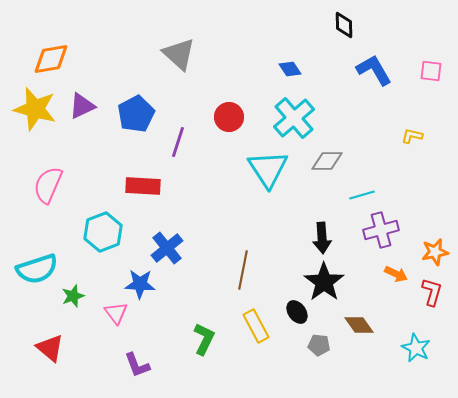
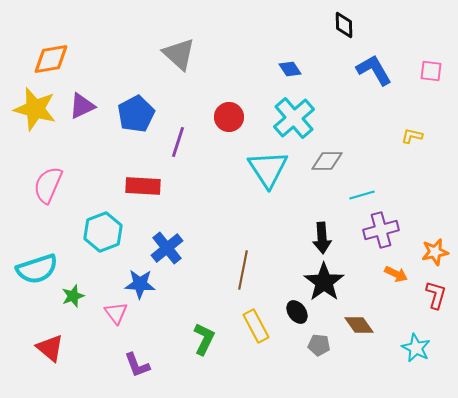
red L-shape: moved 4 px right, 3 px down
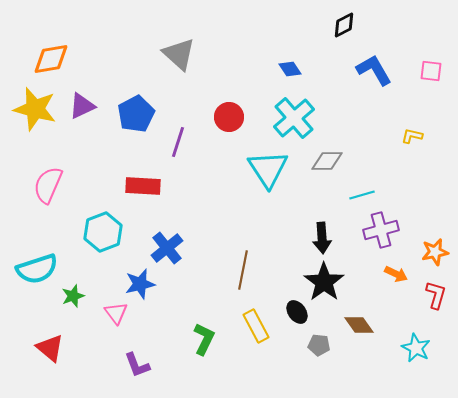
black diamond: rotated 64 degrees clockwise
blue star: rotated 16 degrees counterclockwise
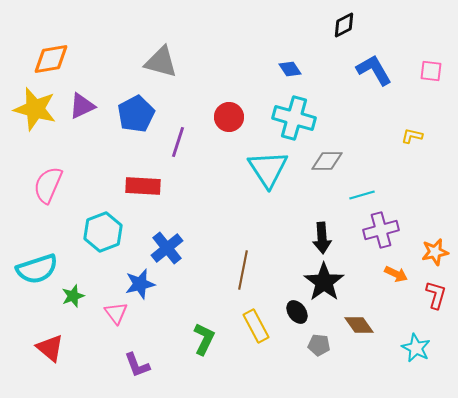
gray triangle: moved 18 px left, 8 px down; rotated 27 degrees counterclockwise
cyan cross: rotated 33 degrees counterclockwise
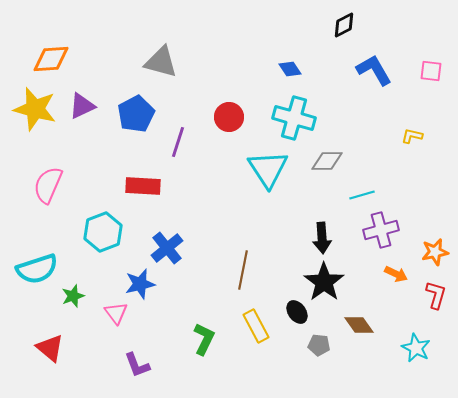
orange diamond: rotated 6 degrees clockwise
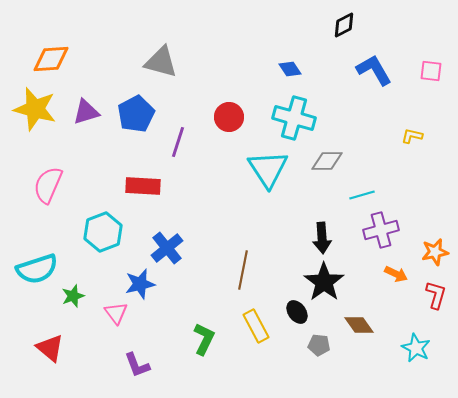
purple triangle: moved 4 px right, 6 px down; rotated 8 degrees clockwise
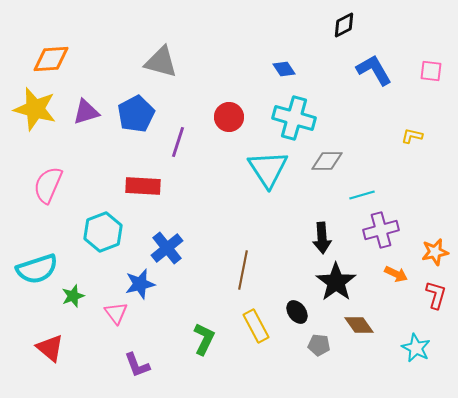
blue diamond: moved 6 px left
black star: moved 12 px right
